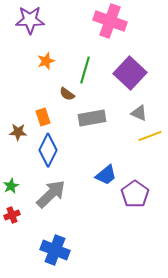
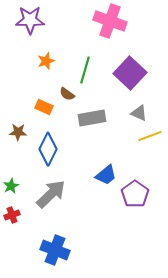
orange rectangle: moved 1 px right, 10 px up; rotated 48 degrees counterclockwise
blue diamond: moved 1 px up
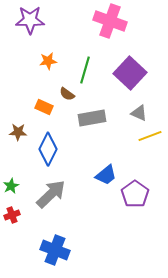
orange star: moved 2 px right; rotated 12 degrees clockwise
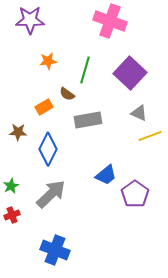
orange rectangle: rotated 54 degrees counterclockwise
gray rectangle: moved 4 px left, 2 px down
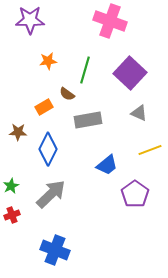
yellow line: moved 14 px down
blue trapezoid: moved 1 px right, 10 px up
